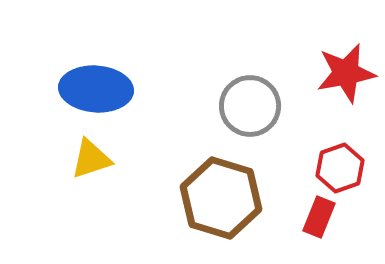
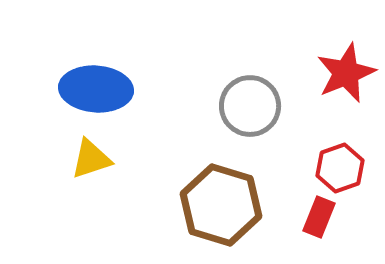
red star: rotated 12 degrees counterclockwise
brown hexagon: moved 7 px down
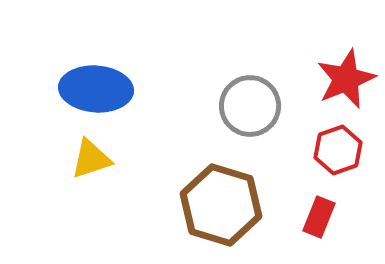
red star: moved 6 px down
red hexagon: moved 2 px left, 18 px up
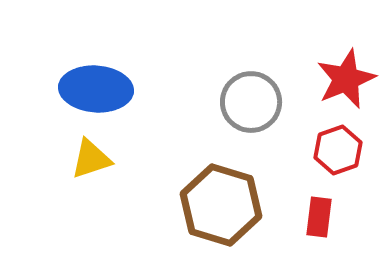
gray circle: moved 1 px right, 4 px up
red rectangle: rotated 15 degrees counterclockwise
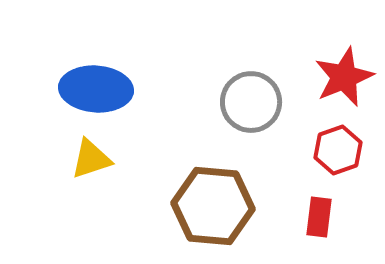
red star: moved 2 px left, 2 px up
brown hexagon: moved 8 px left, 1 px down; rotated 12 degrees counterclockwise
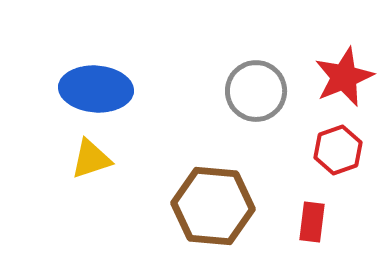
gray circle: moved 5 px right, 11 px up
red rectangle: moved 7 px left, 5 px down
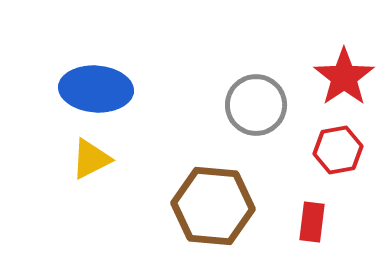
red star: rotated 12 degrees counterclockwise
gray circle: moved 14 px down
red hexagon: rotated 9 degrees clockwise
yellow triangle: rotated 9 degrees counterclockwise
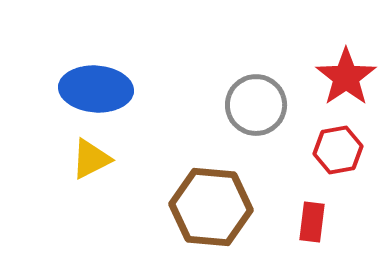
red star: moved 2 px right
brown hexagon: moved 2 px left, 1 px down
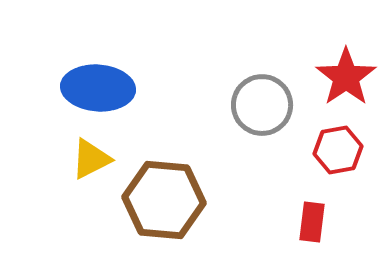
blue ellipse: moved 2 px right, 1 px up
gray circle: moved 6 px right
brown hexagon: moved 47 px left, 7 px up
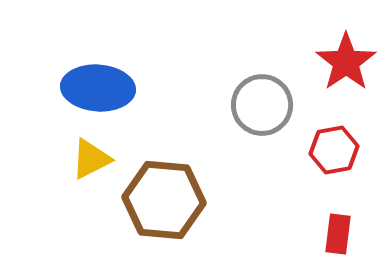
red star: moved 15 px up
red hexagon: moved 4 px left
red rectangle: moved 26 px right, 12 px down
